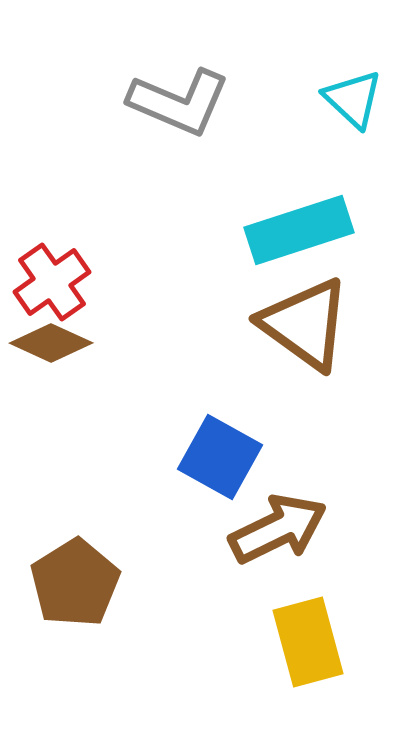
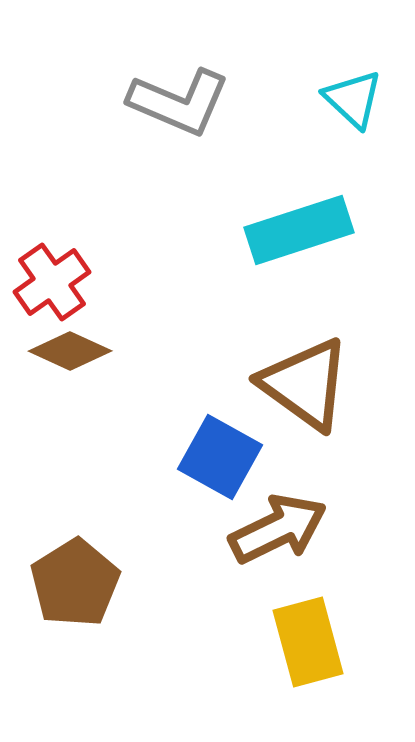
brown triangle: moved 60 px down
brown diamond: moved 19 px right, 8 px down
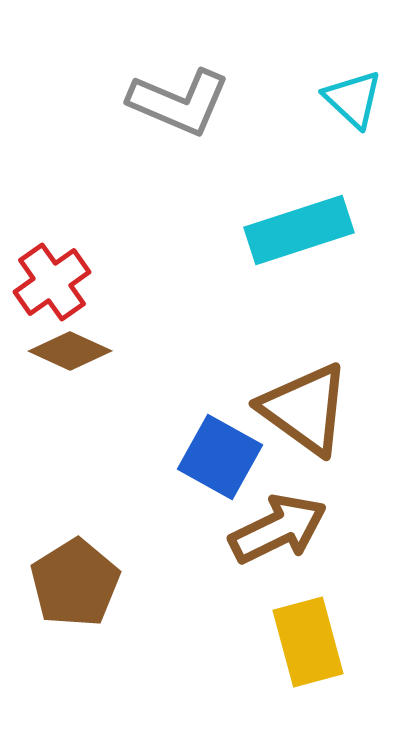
brown triangle: moved 25 px down
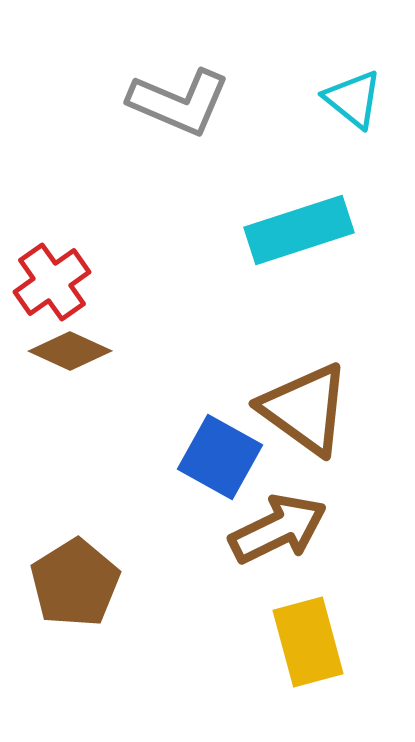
cyan triangle: rotated 4 degrees counterclockwise
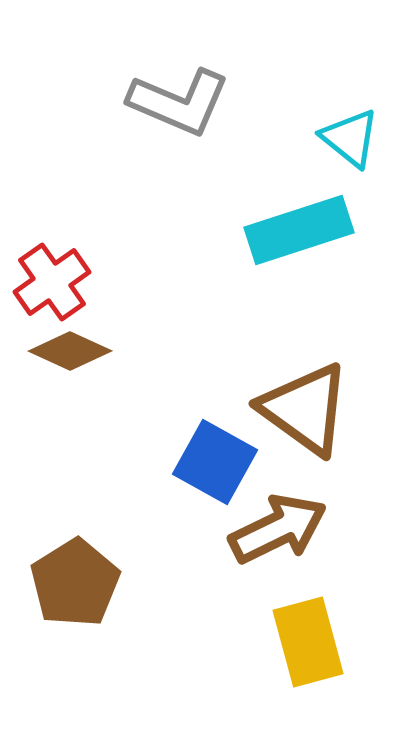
cyan triangle: moved 3 px left, 39 px down
blue square: moved 5 px left, 5 px down
